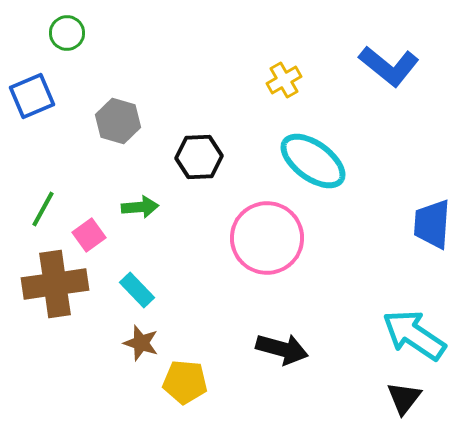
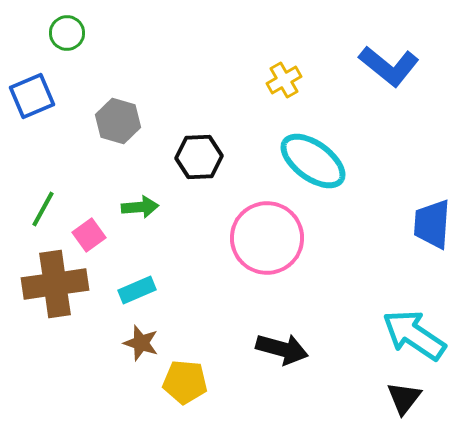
cyan rectangle: rotated 69 degrees counterclockwise
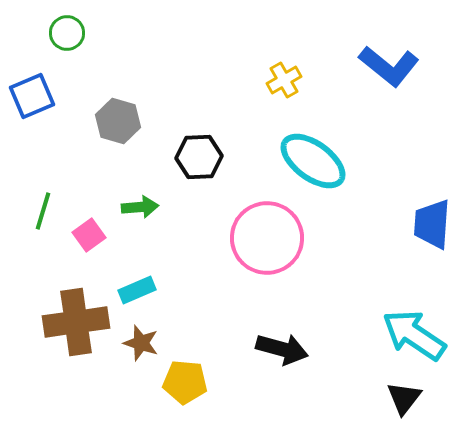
green line: moved 2 px down; rotated 12 degrees counterclockwise
brown cross: moved 21 px right, 38 px down
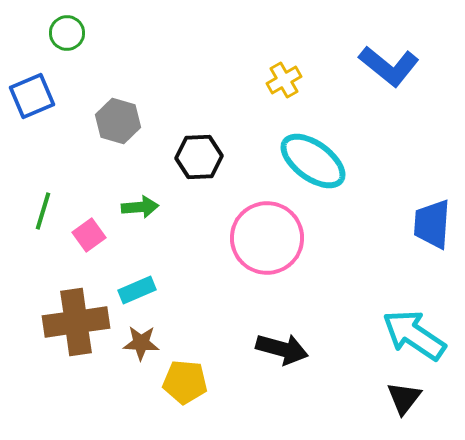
brown star: rotated 15 degrees counterclockwise
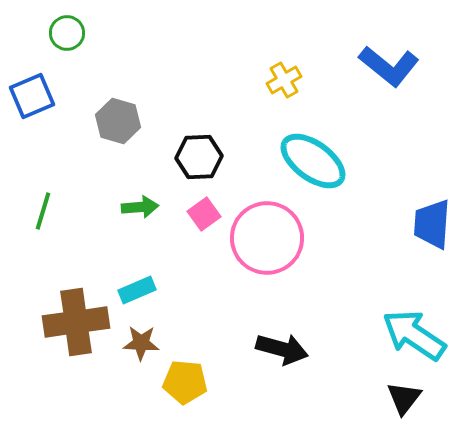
pink square: moved 115 px right, 21 px up
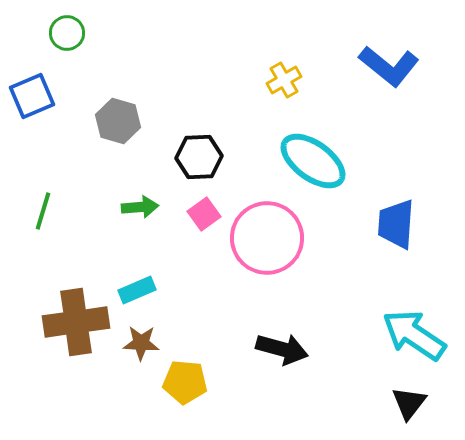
blue trapezoid: moved 36 px left
black triangle: moved 5 px right, 5 px down
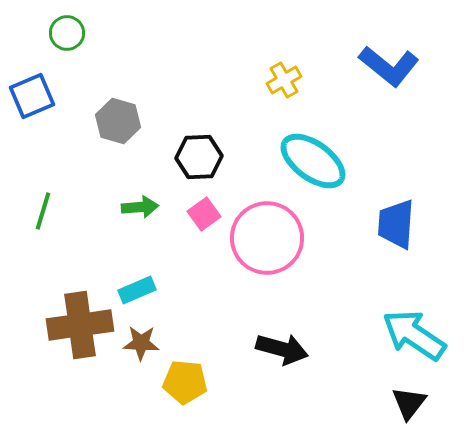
brown cross: moved 4 px right, 3 px down
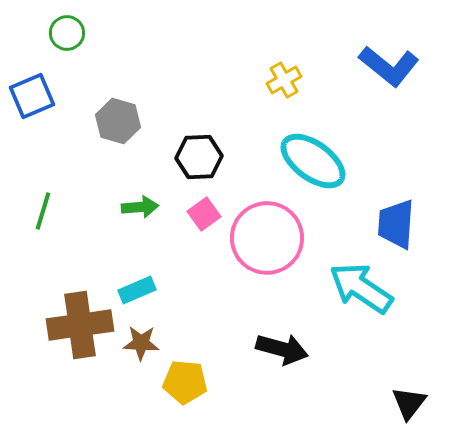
cyan arrow: moved 53 px left, 47 px up
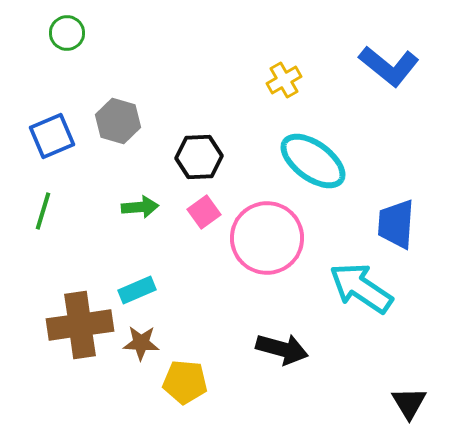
blue square: moved 20 px right, 40 px down
pink square: moved 2 px up
black triangle: rotated 9 degrees counterclockwise
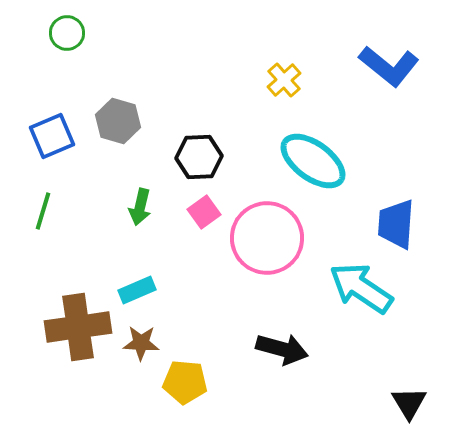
yellow cross: rotated 12 degrees counterclockwise
green arrow: rotated 108 degrees clockwise
brown cross: moved 2 px left, 2 px down
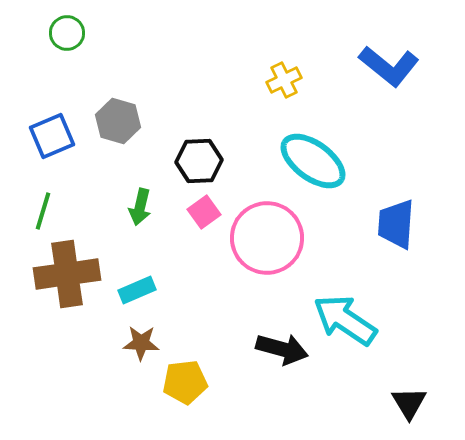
yellow cross: rotated 16 degrees clockwise
black hexagon: moved 4 px down
cyan arrow: moved 16 px left, 32 px down
brown cross: moved 11 px left, 53 px up
yellow pentagon: rotated 12 degrees counterclockwise
